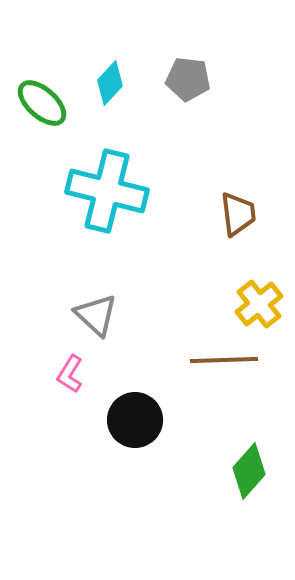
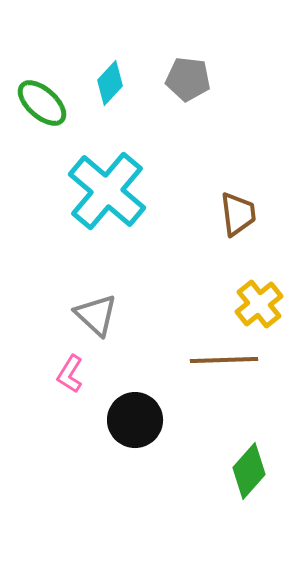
cyan cross: rotated 26 degrees clockwise
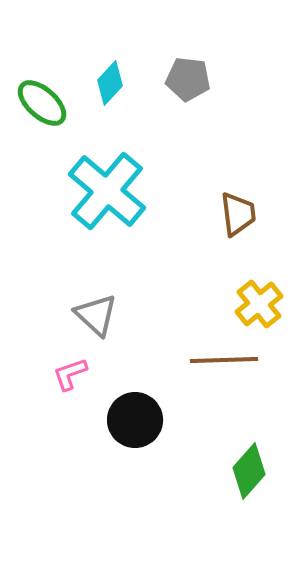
pink L-shape: rotated 39 degrees clockwise
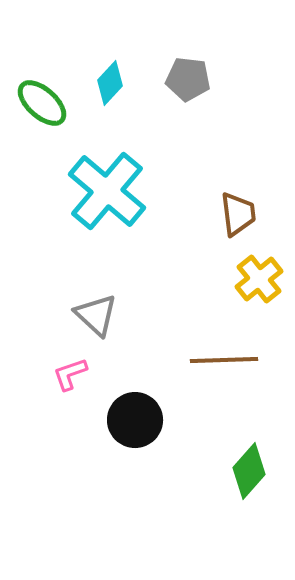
yellow cross: moved 25 px up
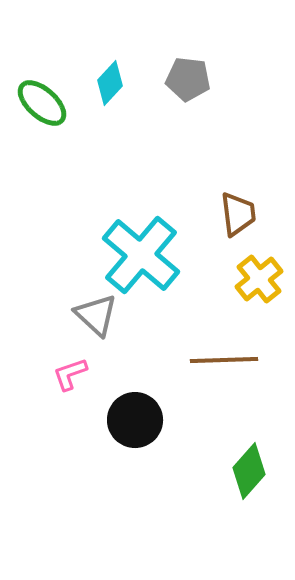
cyan cross: moved 34 px right, 64 px down
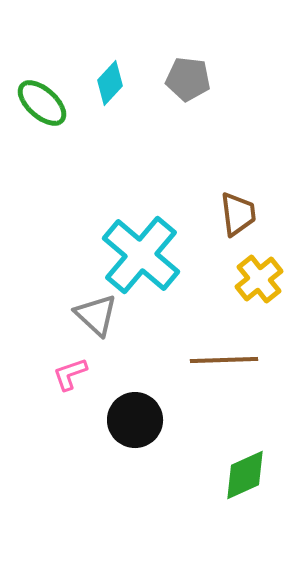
green diamond: moved 4 px left, 4 px down; rotated 24 degrees clockwise
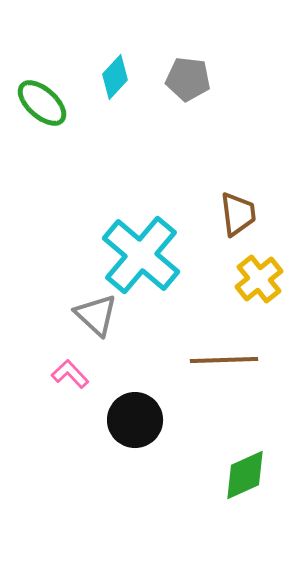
cyan diamond: moved 5 px right, 6 px up
pink L-shape: rotated 66 degrees clockwise
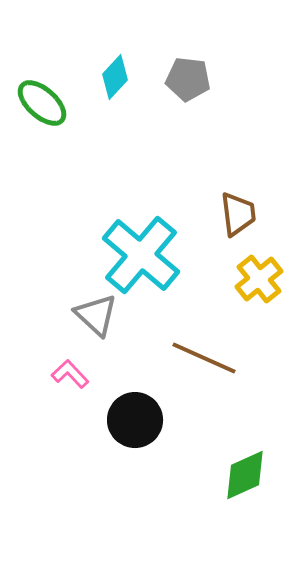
brown line: moved 20 px left, 2 px up; rotated 26 degrees clockwise
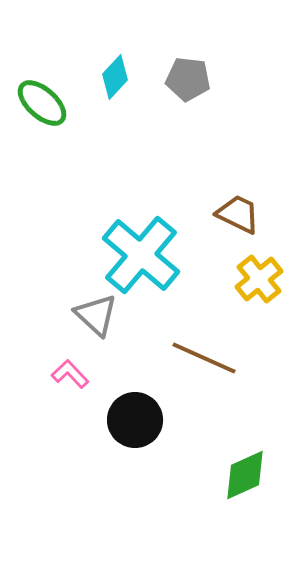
brown trapezoid: rotated 57 degrees counterclockwise
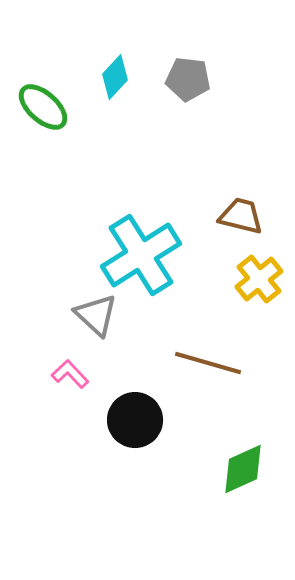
green ellipse: moved 1 px right, 4 px down
brown trapezoid: moved 3 px right, 2 px down; rotated 12 degrees counterclockwise
cyan cross: rotated 18 degrees clockwise
brown line: moved 4 px right, 5 px down; rotated 8 degrees counterclockwise
green diamond: moved 2 px left, 6 px up
